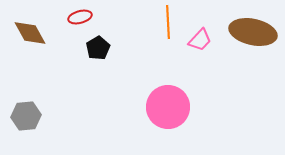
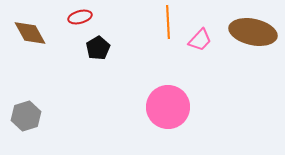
gray hexagon: rotated 12 degrees counterclockwise
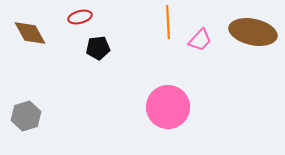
black pentagon: rotated 25 degrees clockwise
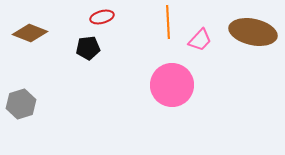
red ellipse: moved 22 px right
brown diamond: rotated 40 degrees counterclockwise
black pentagon: moved 10 px left
pink circle: moved 4 px right, 22 px up
gray hexagon: moved 5 px left, 12 px up
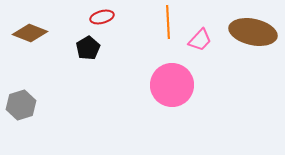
black pentagon: rotated 25 degrees counterclockwise
gray hexagon: moved 1 px down
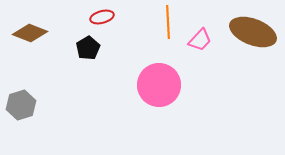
brown ellipse: rotated 9 degrees clockwise
pink circle: moved 13 px left
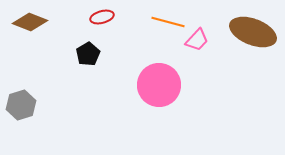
orange line: rotated 72 degrees counterclockwise
brown diamond: moved 11 px up
pink trapezoid: moved 3 px left
black pentagon: moved 6 px down
